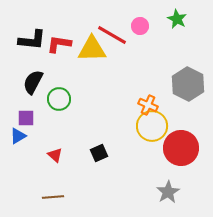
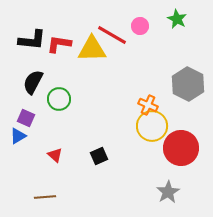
purple square: rotated 24 degrees clockwise
black square: moved 3 px down
brown line: moved 8 px left
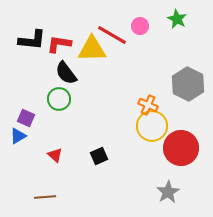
black semicircle: moved 33 px right, 9 px up; rotated 65 degrees counterclockwise
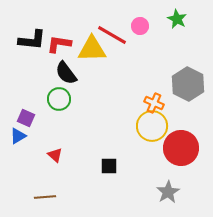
orange cross: moved 6 px right, 2 px up
black square: moved 10 px right, 10 px down; rotated 24 degrees clockwise
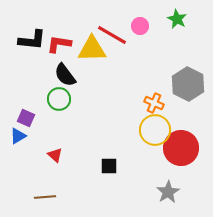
black semicircle: moved 1 px left, 2 px down
yellow circle: moved 3 px right, 4 px down
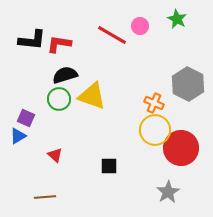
yellow triangle: moved 47 px down; rotated 20 degrees clockwise
black semicircle: rotated 110 degrees clockwise
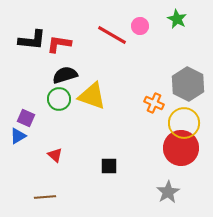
yellow circle: moved 29 px right, 7 px up
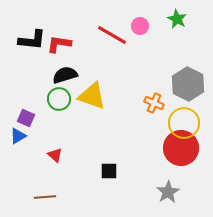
black square: moved 5 px down
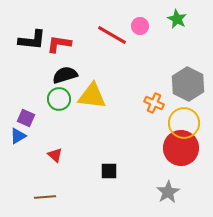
yellow triangle: rotated 12 degrees counterclockwise
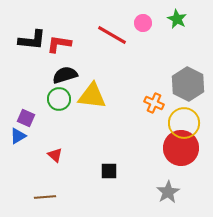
pink circle: moved 3 px right, 3 px up
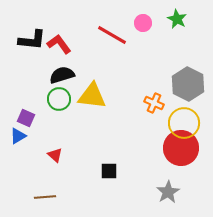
red L-shape: rotated 45 degrees clockwise
black semicircle: moved 3 px left
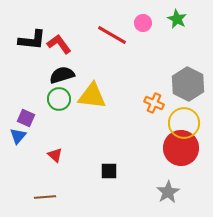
blue triangle: rotated 18 degrees counterclockwise
